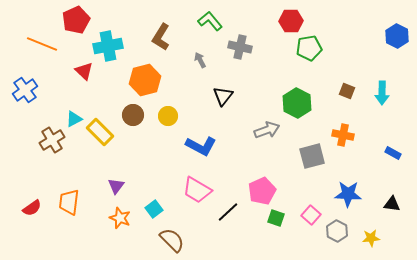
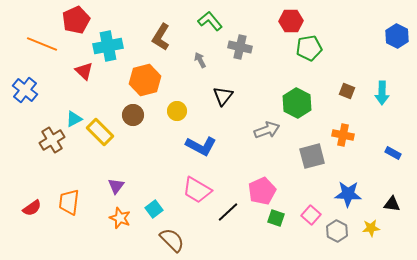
blue cross at (25, 90): rotated 15 degrees counterclockwise
yellow circle at (168, 116): moved 9 px right, 5 px up
yellow star at (371, 238): moved 10 px up
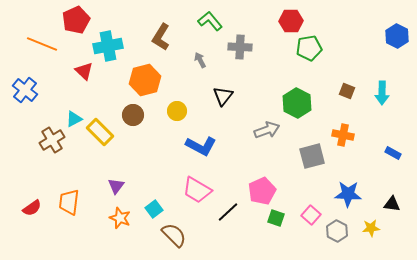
gray cross at (240, 47): rotated 10 degrees counterclockwise
brown semicircle at (172, 240): moved 2 px right, 5 px up
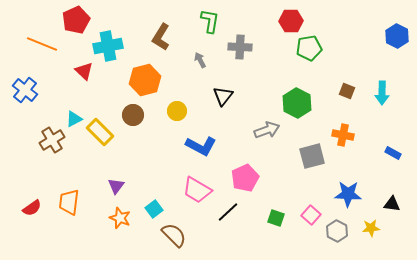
green L-shape at (210, 21): rotated 50 degrees clockwise
pink pentagon at (262, 191): moved 17 px left, 13 px up
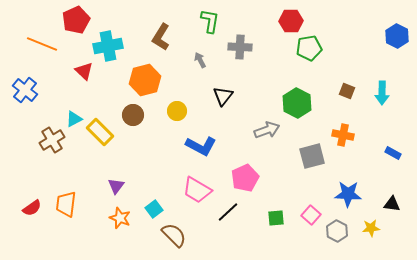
orange trapezoid at (69, 202): moved 3 px left, 2 px down
green square at (276, 218): rotated 24 degrees counterclockwise
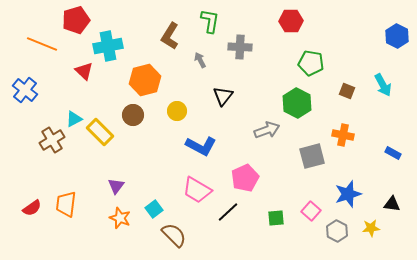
red pentagon at (76, 20): rotated 8 degrees clockwise
brown L-shape at (161, 37): moved 9 px right, 1 px up
green pentagon at (309, 48): moved 2 px right, 15 px down; rotated 20 degrees clockwise
cyan arrow at (382, 93): moved 1 px right, 8 px up; rotated 30 degrees counterclockwise
blue star at (348, 194): rotated 20 degrees counterclockwise
pink square at (311, 215): moved 4 px up
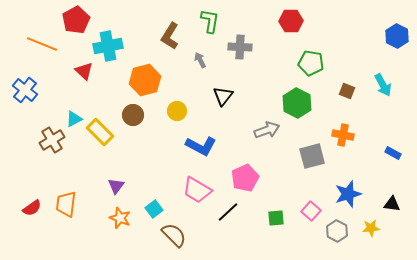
red pentagon at (76, 20): rotated 12 degrees counterclockwise
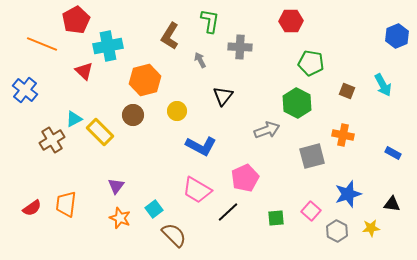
blue hexagon at (397, 36): rotated 10 degrees clockwise
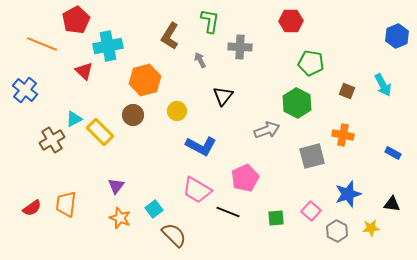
black line at (228, 212): rotated 65 degrees clockwise
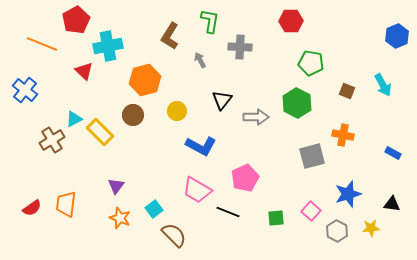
black triangle at (223, 96): moved 1 px left, 4 px down
gray arrow at (267, 130): moved 11 px left, 13 px up; rotated 20 degrees clockwise
